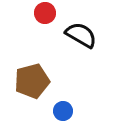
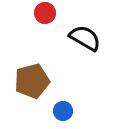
black semicircle: moved 4 px right, 3 px down
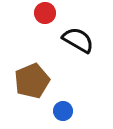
black semicircle: moved 7 px left, 2 px down
brown pentagon: rotated 8 degrees counterclockwise
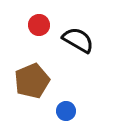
red circle: moved 6 px left, 12 px down
blue circle: moved 3 px right
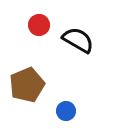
brown pentagon: moved 5 px left, 4 px down
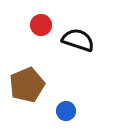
red circle: moved 2 px right
black semicircle: rotated 12 degrees counterclockwise
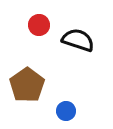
red circle: moved 2 px left
brown pentagon: rotated 12 degrees counterclockwise
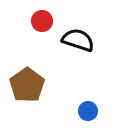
red circle: moved 3 px right, 4 px up
blue circle: moved 22 px right
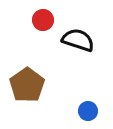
red circle: moved 1 px right, 1 px up
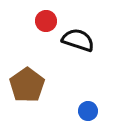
red circle: moved 3 px right, 1 px down
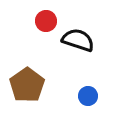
blue circle: moved 15 px up
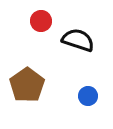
red circle: moved 5 px left
